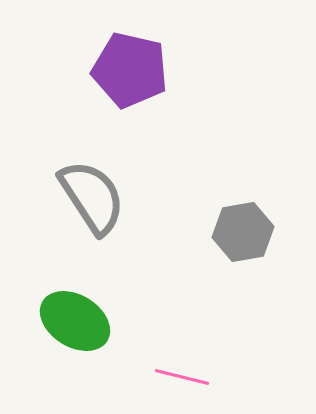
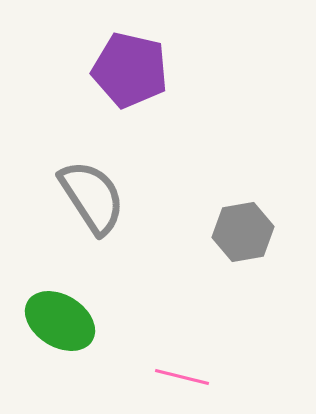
green ellipse: moved 15 px left
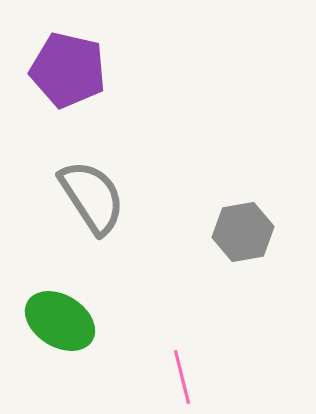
purple pentagon: moved 62 px left
pink line: rotated 62 degrees clockwise
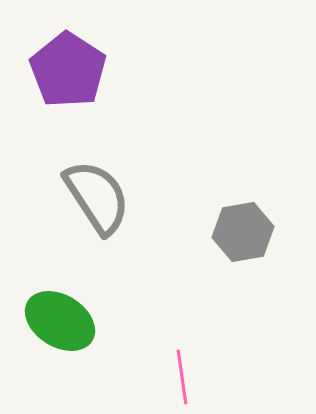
purple pentagon: rotated 20 degrees clockwise
gray semicircle: moved 5 px right
pink line: rotated 6 degrees clockwise
